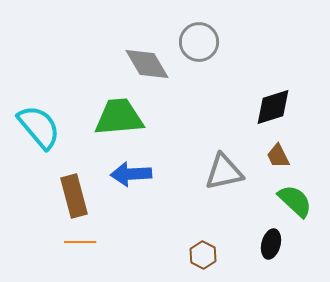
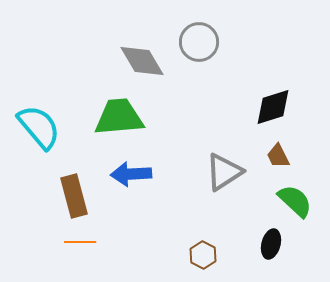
gray diamond: moved 5 px left, 3 px up
gray triangle: rotated 21 degrees counterclockwise
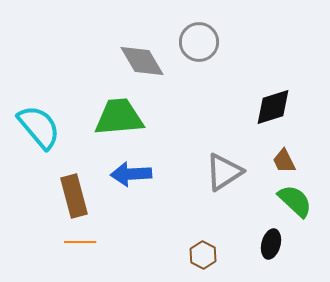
brown trapezoid: moved 6 px right, 5 px down
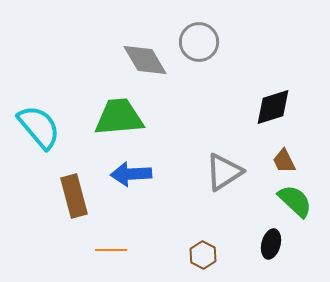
gray diamond: moved 3 px right, 1 px up
orange line: moved 31 px right, 8 px down
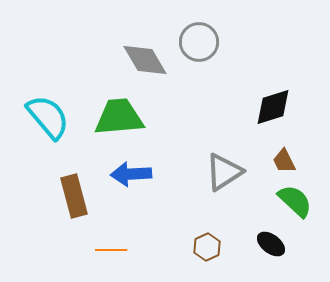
cyan semicircle: moved 9 px right, 10 px up
black ellipse: rotated 68 degrees counterclockwise
brown hexagon: moved 4 px right, 8 px up; rotated 8 degrees clockwise
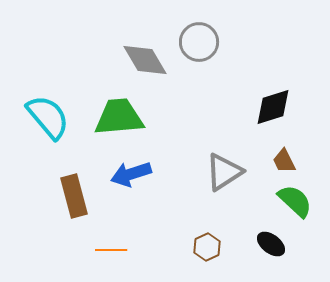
blue arrow: rotated 15 degrees counterclockwise
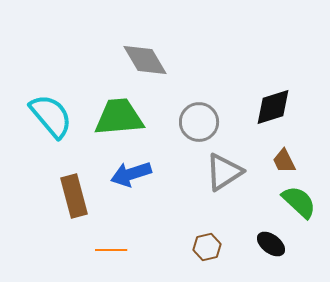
gray circle: moved 80 px down
cyan semicircle: moved 3 px right, 1 px up
green semicircle: moved 4 px right, 1 px down
brown hexagon: rotated 12 degrees clockwise
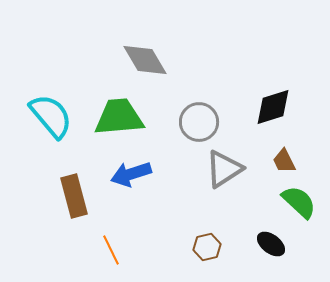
gray triangle: moved 3 px up
orange line: rotated 64 degrees clockwise
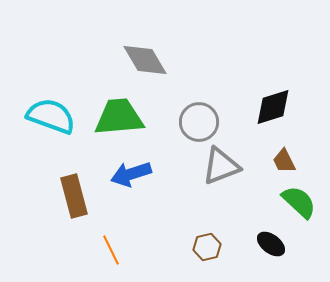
cyan semicircle: rotated 30 degrees counterclockwise
gray triangle: moved 3 px left, 3 px up; rotated 12 degrees clockwise
